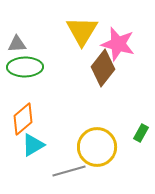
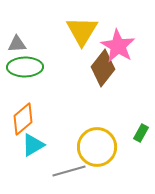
pink star: moved 2 px down; rotated 16 degrees clockwise
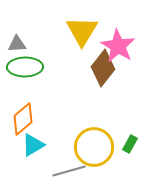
green rectangle: moved 11 px left, 11 px down
yellow circle: moved 3 px left
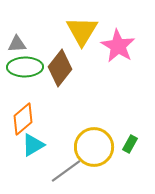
brown diamond: moved 43 px left
gray line: moved 3 px left; rotated 20 degrees counterclockwise
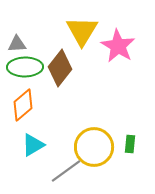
orange diamond: moved 14 px up
green rectangle: rotated 24 degrees counterclockwise
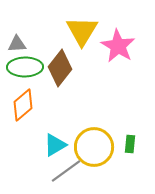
cyan triangle: moved 22 px right
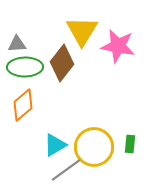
pink star: rotated 20 degrees counterclockwise
brown diamond: moved 2 px right, 5 px up
gray line: moved 1 px up
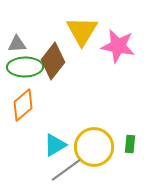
brown diamond: moved 9 px left, 2 px up
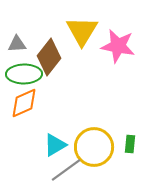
brown diamond: moved 4 px left, 4 px up
green ellipse: moved 1 px left, 7 px down
orange diamond: moved 1 px right, 2 px up; rotated 16 degrees clockwise
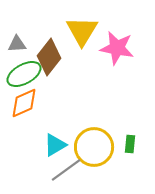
pink star: moved 1 px left, 2 px down
green ellipse: rotated 28 degrees counterclockwise
